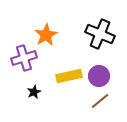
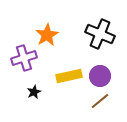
orange star: moved 1 px right
purple circle: moved 1 px right
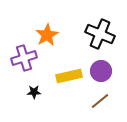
purple circle: moved 1 px right, 5 px up
black star: rotated 24 degrees clockwise
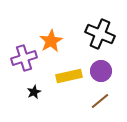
orange star: moved 4 px right, 6 px down
black star: rotated 24 degrees counterclockwise
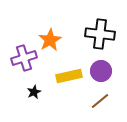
black cross: rotated 16 degrees counterclockwise
orange star: moved 1 px left, 1 px up
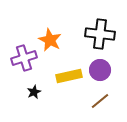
orange star: rotated 15 degrees counterclockwise
purple circle: moved 1 px left, 1 px up
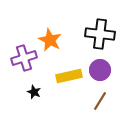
black star: rotated 24 degrees counterclockwise
brown line: rotated 18 degrees counterclockwise
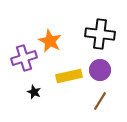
orange star: moved 1 px down
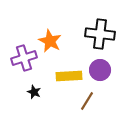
yellow rectangle: rotated 10 degrees clockwise
brown line: moved 13 px left
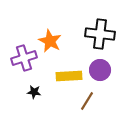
black star: rotated 16 degrees counterclockwise
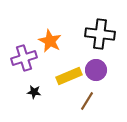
purple circle: moved 4 px left
yellow rectangle: rotated 20 degrees counterclockwise
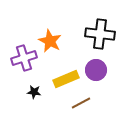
yellow rectangle: moved 3 px left, 3 px down
brown line: moved 6 px left, 2 px down; rotated 30 degrees clockwise
